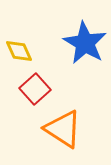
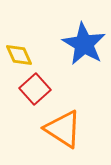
blue star: moved 1 px left, 1 px down
yellow diamond: moved 4 px down
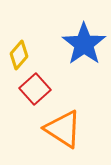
blue star: rotated 6 degrees clockwise
yellow diamond: rotated 64 degrees clockwise
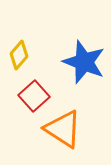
blue star: moved 18 px down; rotated 15 degrees counterclockwise
red square: moved 1 px left, 7 px down
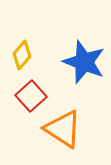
yellow diamond: moved 3 px right
red square: moved 3 px left
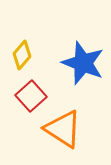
blue star: moved 1 px left, 1 px down
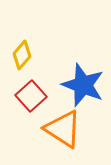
blue star: moved 22 px down
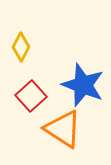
yellow diamond: moved 1 px left, 8 px up; rotated 12 degrees counterclockwise
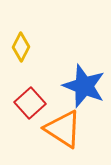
blue star: moved 1 px right, 1 px down
red square: moved 1 px left, 7 px down
